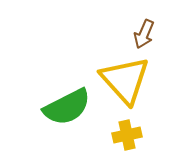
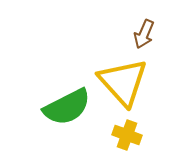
yellow triangle: moved 2 px left, 2 px down
yellow cross: rotated 32 degrees clockwise
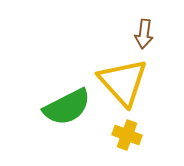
brown arrow: rotated 16 degrees counterclockwise
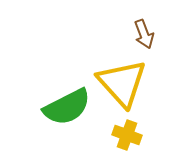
brown arrow: rotated 28 degrees counterclockwise
yellow triangle: moved 1 px left, 1 px down
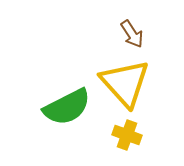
brown arrow: moved 12 px left; rotated 12 degrees counterclockwise
yellow triangle: moved 3 px right
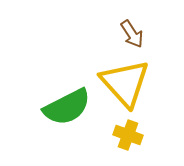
yellow cross: moved 1 px right
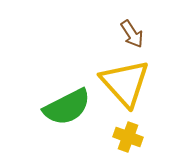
yellow cross: moved 2 px down
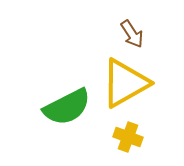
yellow triangle: rotated 42 degrees clockwise
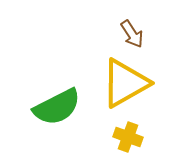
green semicircle: moved 10 px left
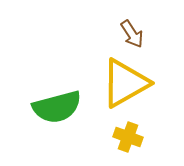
green semicircle: rotated 12 degrees clockwise
